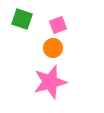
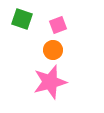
orange circle: moved 2 px down
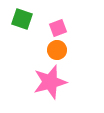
pink square: moved 3 px down
orange circle: moved 4 px right
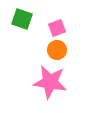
pink square: moved 1 px left
pink star: rotated 24 degrees clockwise
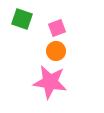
orange circle: moved 1 px left, 1 px down
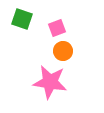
orange circle: moved 7 px right
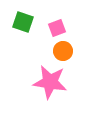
green square: moved 1 px right, 3 px down
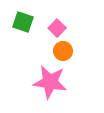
pink square: rotated 24 degrees counterclockwise
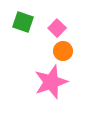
pink star: moved 1 px right; rotated 28 degrees counterclockwise
